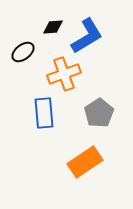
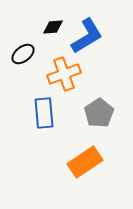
black ellipse: moved 2 px down
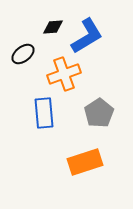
orange rectangle: rotated 16 degrees clockwise
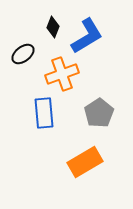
black diamond: rotated 65 degrees counterclockwise
orange cross: moved 2 px left
orange rectangle: rotated 12 degrees counterclockwise
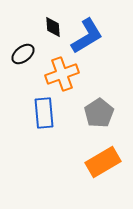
black diamond: rotated 25 degrees counterclockwise
orange rectangle: moved 18 px right
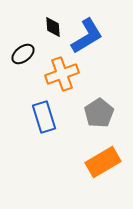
blue rectangle: moved 4 px down; rotated 12 degrees counterclockwise
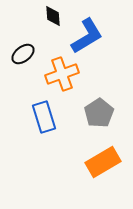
black diamond: moved 11 px up
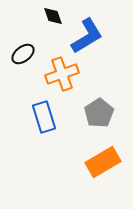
black diamond: rotated 15 degrees counterclockwise
